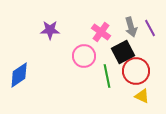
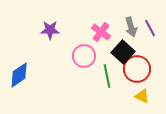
black square: rotated 20 degrees counterclockwise
red circle: moved 1 px right, 2 px up
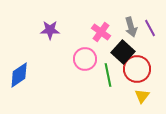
pink circle: moved 1 px right, 3 px down
green line: moved 1 px right, 1 px up
yellow triangle: rotated 42 degrees clockwise
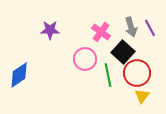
red circle: moved 4 px down
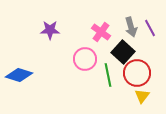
blue diamond: rotated 52 degrees clockwise
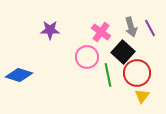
pink circle: moved 2 px right, 2 px up
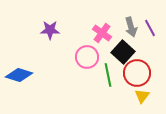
pink cross: moved 1 px right, 1 px down
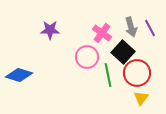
yellow triangle: moved 1 px left, 2 px down
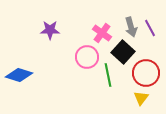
red circle: moved 9 px right
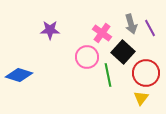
gray arrow: moved 3 px up
